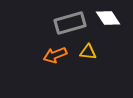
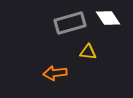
orange arrow: moved 18 px down; rotated 15 degrees clockwise
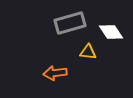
white diamond: moved 3 px right, 14 px down
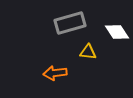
white diamond: moved 6 px right
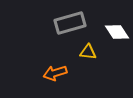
orange arrow: rotated 10 degrees counterclockwise
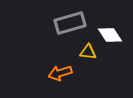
white diamond: moved 7 px left, 3 px down
orange arrow: moved 5 px right
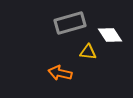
orange arrow: rotated 30 degrees clockwise
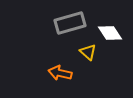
white diamond: moved 2 px up
yellow triangle: rotated 36 degrees clockwise
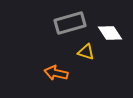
yellow triangle: moved 2 px left; rotated 24 degrees counterclockwise
orange arrow: moved 4 px left
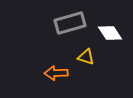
yellow triangle: moved 5 px down
orange arrow: rotated 15 degrees counterclockwise
